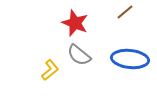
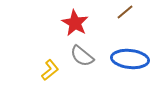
red star: rotated 8 degrees clockwise
gray semicircle: moved 3 px right, 1 px down
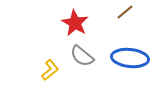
blue ellipse: moved 1 px up
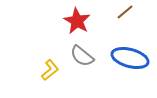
red star: moved 2 px right, 2 px up
blue ellipse: rotated 9 degrees clockwise
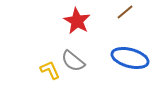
gray semicircle: moved 9 px left, 5 px down
yellow L-shape: rotated 75 degrees counterclockwise
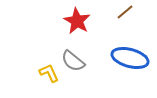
yellow L-shape: moved 1 px left, 3 px down
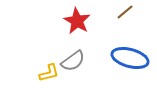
gray semicircle: rotated 75 degrees counterclockwise
yellow L-shape: rotated 100 degrees clockwise
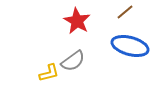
blue ellipse: moved 12 px up
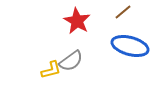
brown line: moved 2 px left
gray semicircle: moved 2 px left
yellow L-shape: moved 2 px right, 3 px up
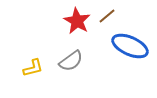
brown line: moved 16 px left, 4 px down
blue ellipse: rotated 9 degrees clockwise
yellow L-shape: moved 18 px left, 2 px up
